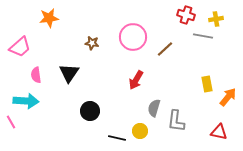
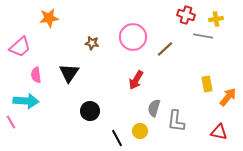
black line: rotated 48 degrees clockwise
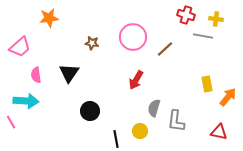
yellow cross: rotated 16 degrees clockwise
black line: moved 1 px left, 1 px down; rotated 18 degrees clockwise
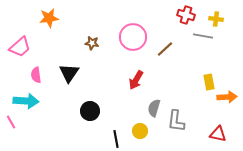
yellow rectangle: moved 2 px right, 2 px up
orange arrow: moved 1 px left; rotated 48 degrees clockwise
red triangle: moved 1 px left, 2 px down
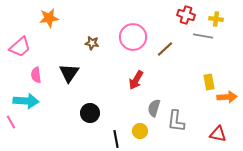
black circle: moved 2 px down
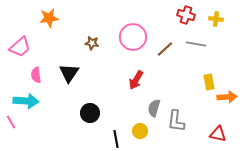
gray line: moved 7 px left, 8 px down
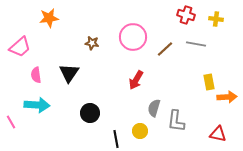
cyan arrow: moved 11 px right, 4 px down
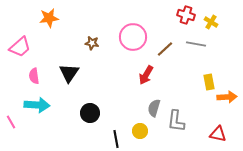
yellow cross: moved 5 px left, 3 px down; rotated 24 degrees clockwise
pink semicircle: moved 2 px left, 1 px down
red arrow: moved 10 px right, 5 px up
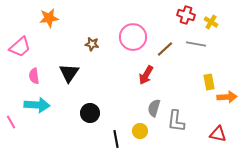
brown star: moved 1 px down
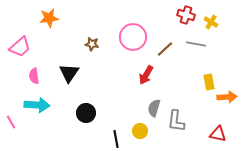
black circle: moved 4 px left
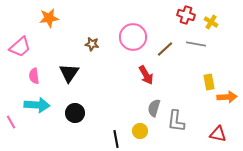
red arrow: rotated 60 degrees counterclockwise
black circle: moved 11 px left
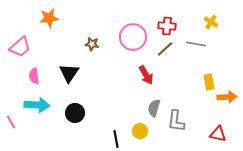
red cross: moved 19 px left, 11 px down; rotated 12 degrees counterclockwise
